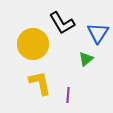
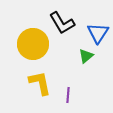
green triangle: moved 3 px up
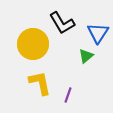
purple line: rotated 14 degrees clockwise
